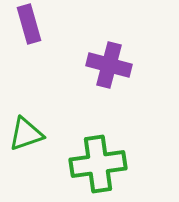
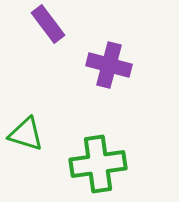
purple rectangle: moved 19 px right; rotated 21 degrees counterclockwise
green triangle: rotated 36 degrees clockwise
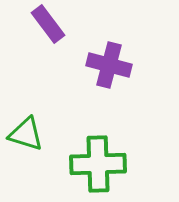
green cross: rotated 6 degrees clockwise
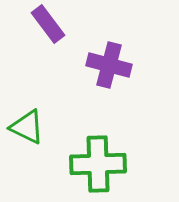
green triangle: moved 1 px right, 7 px up; rotated 9 degrees clockwise
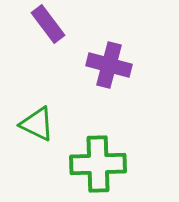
green triangle: moved 10 px right, 3 px up
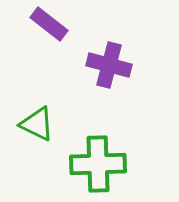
purple rectangle: moved 1 px right; rotated 15 degrees counterclockwise
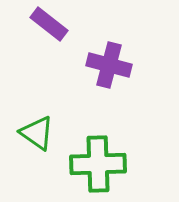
green triangle: moved 9 px down; rotated 9 degrees clockwise
